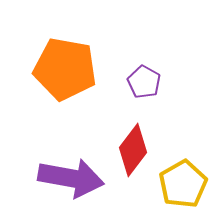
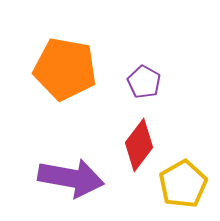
red diamond: moved 6 px right, 5 px up
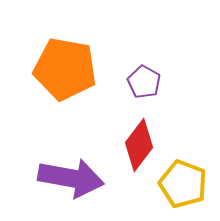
yellow pentagon: rotated 21 degrees counterclockwise
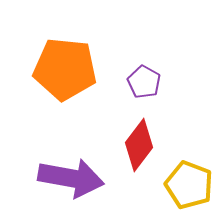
orange pentagon: rotated 4 degrees counterclockwise
yellow pentagon: moved 6 px right, 1 px down
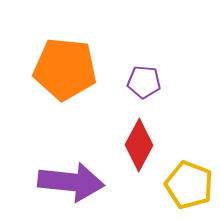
purple pentagon: rotated 24 degrees counterclockwise
red diamond: rotated 9 degrees counterclockwise
purple arrow: moved 4 px down; rotated 4 degrees counterclockwise
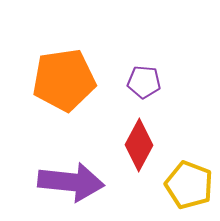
orange pentagon: moved 1 px left, 11 px down; rotated 14 degrees counterclockwise
